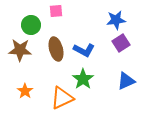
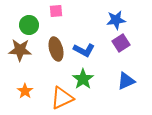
green circle: moved 2 px left
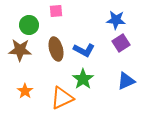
blue star: rotated 12 degrees clockwise
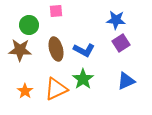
orange triangle: moved 6 px left, 9 px up
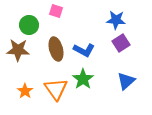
pink square: rotated 24 degrees clockwise
brown star: moved 2 px left
blue triangle: rotated 18 degrees counterclockwise
orange triangle: rotated 40 degrees counterclockwise
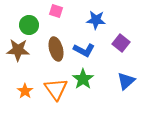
blue star: moved 20 px left
purple square: rotated 18 degrees counterclockwise
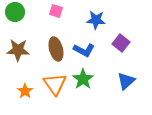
green circle: moved 14 px left, 13 px up
orange triangle: moved 1 px left, 5 px up
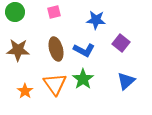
pink square: moved 2 px left, 1 px down; rotated 32 degrees counterclockwise
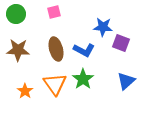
green circle: moved 1 px right, 2 px down
blue star: moved 7 px right, 7 px down
purple square: rotated 18 degrees counterclockwise
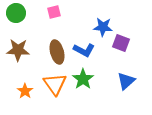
green circle: moved 1 px up
brown ellipse: moved 1 px right, 3 px down
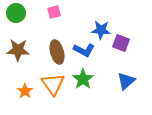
blue star: moved 2 px left, 3 px down
orange triangle: moved 2 px left
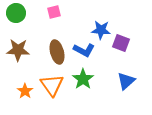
orange triangle: moved 1 px left, 1 px down
